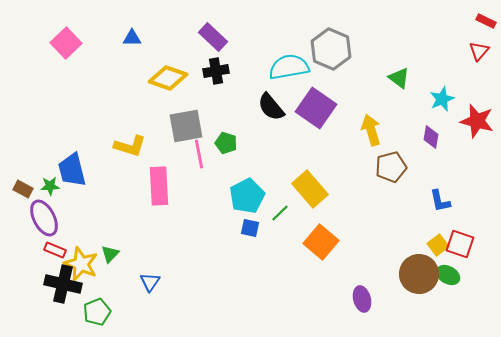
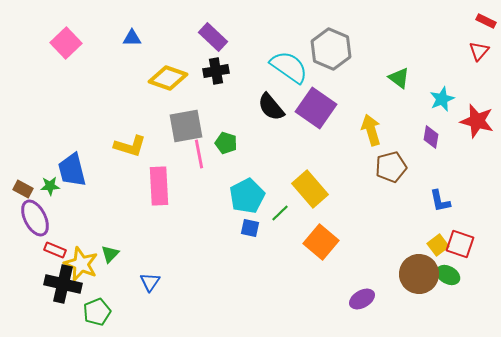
cyan semicircle at (289, 67): rotated 45 degrees clockwise
purple ellipse at (44, 218): moved 9 px left
purple ellipse at (362, 299): rotated 75 degrees clockwise
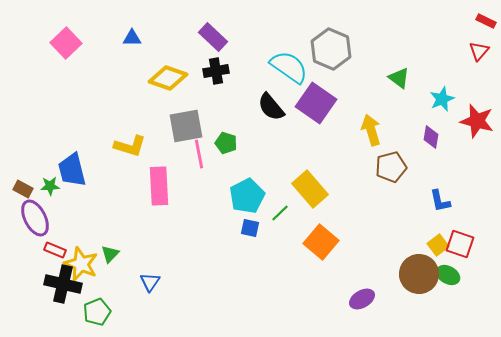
purple square at (316, 108): moved 5 px up
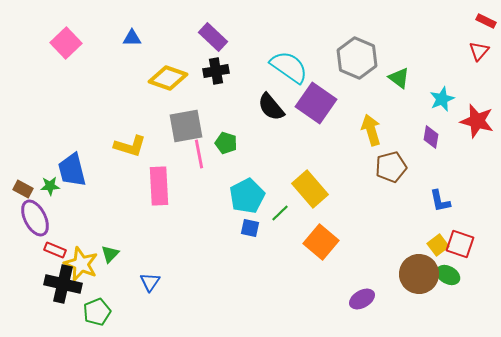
gray hexagon at (331, 49): moved 26 px right, 9 px down
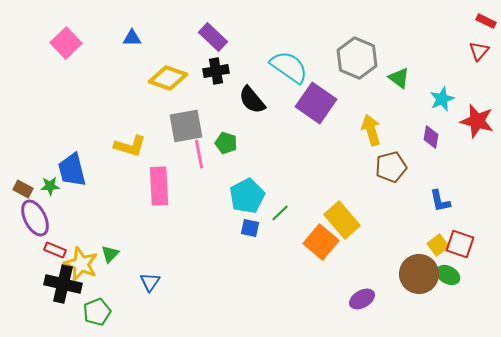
black semicircle at (271, 107): moved 19 px left, 7 px up
yellow rectangle at (310, 189): moved 32 px right, 31 px down
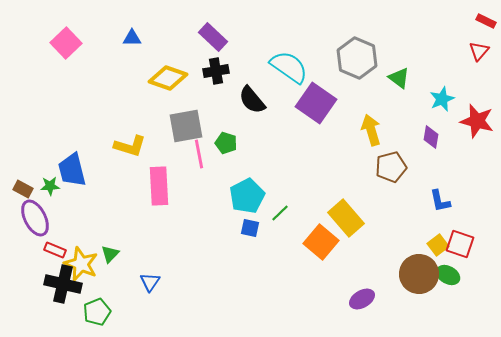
yellow rectangle at (342, 220): moved 4 px right, 2 px up
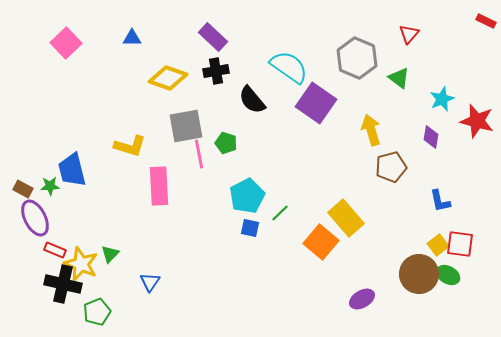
red triangle at (479, 51): moved 70 px left, 17 px up
red square at (460, 244): rotated 12 degrees counterclockwise
